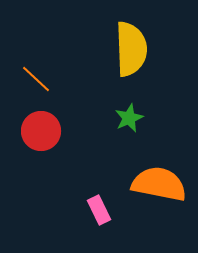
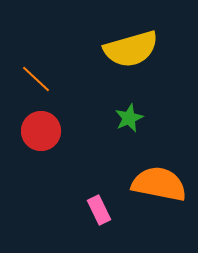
yellow semicircle: rotated 76 degrees clockwise
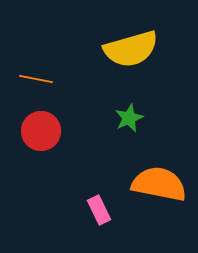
orange line: rotated 32 degrees counterclockwise
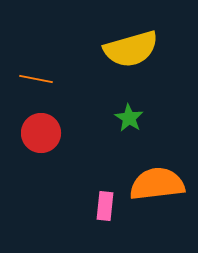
green star: rotated 16 degrees counterclockwise
red circle: moved 2 px down
orange semicircle: moved 2 px left; rotated 18 degrees counterclockwise
pink rectangle: moved 6 px right, 4 px up; rotated 32 degrees clockwise
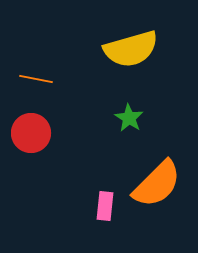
red circle: moved 10 px left
orange semicircle: rotated 142 degrees clockwise
